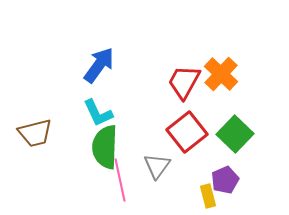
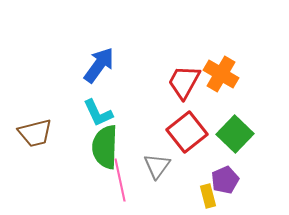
orange cross: rotated 12 degrees counterclockwise
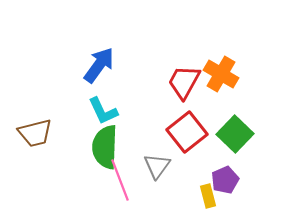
cyan L-shape: moved 5 px right, 2 px up
pink line: rotated 9 degrees counterclockwise
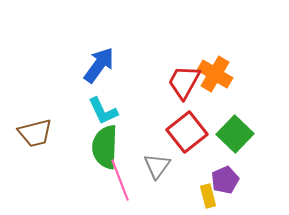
orange cross: moved 6 px left
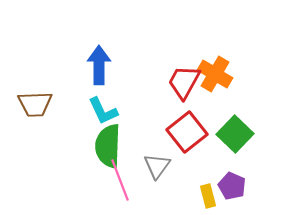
blue arrow: rotated 36 degrees counterclockwise
brown trapezoid: moved 29 px up; rotated 12 degrees clockwise
green semicircle: moved 3 px right, 1 px up
purple pentagon: moved 7 px right, 6 px down; rotated 24 degrees counterclockwise
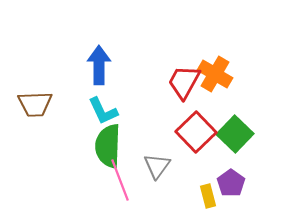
red square: moved 9 px right; rotated 6 degrees counterclockwise
purple pentagon: moved 1 px left, 3 px up; rotated 12 degrees clockwise
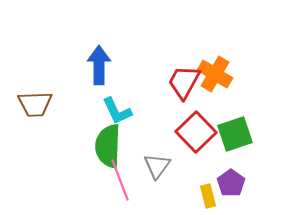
cyan L-shape: moved 14 px right
green square: rotated 27 degrees clockwise
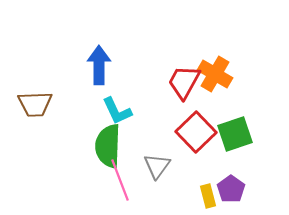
purple pentagon: moved 6 px down
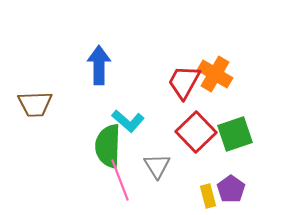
cyan L-shape: moved 11 px right, 10 px down; rotated 24 degrees counterclockwise
gray triangle: rotated 8 degrees counterclockwise
